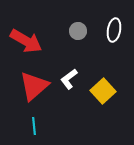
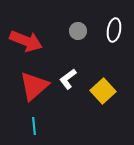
red arrow: rotated 8 degrees counterclockwise
white L-shape: moved 1 px left
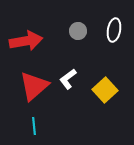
red arrow: rotated 32 degrees counterclockwise
yellow square: moved 2 px right, 1 px up
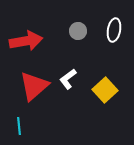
cyan line: moved 15 px left
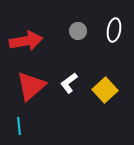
white L-shape: moved 1 px right, 4 px down
red triangle: moved 3 px left
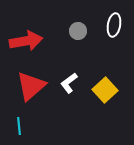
white ellipse: moved 5 px up
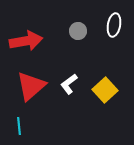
white L-shape: moved 1 px down
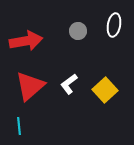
red triangle: moved 1 px left
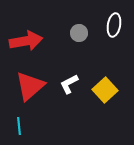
gray circle: moved 1 px right, 2 px down
white L-shape: rotated 10 degrees clockwise
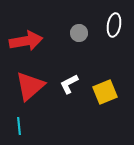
yellow square: moved 2 px down; rotated 20 degrees clockwise
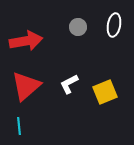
gray circle: moved 1 px left, 6 px up
red triangle: moved 4 px left
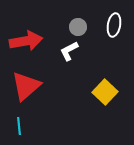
white L-shape: moved 33 px up
yellow square: rotated 25 degrees counterclockwise
